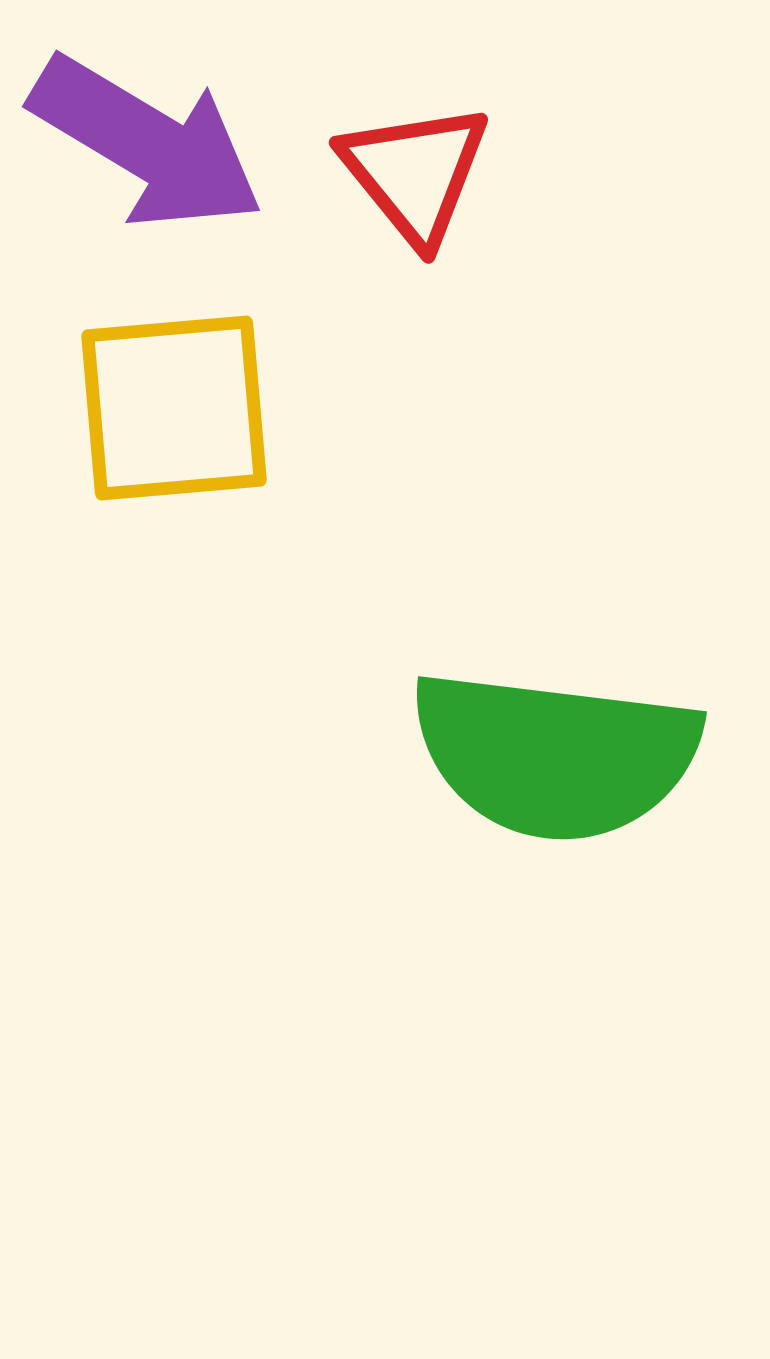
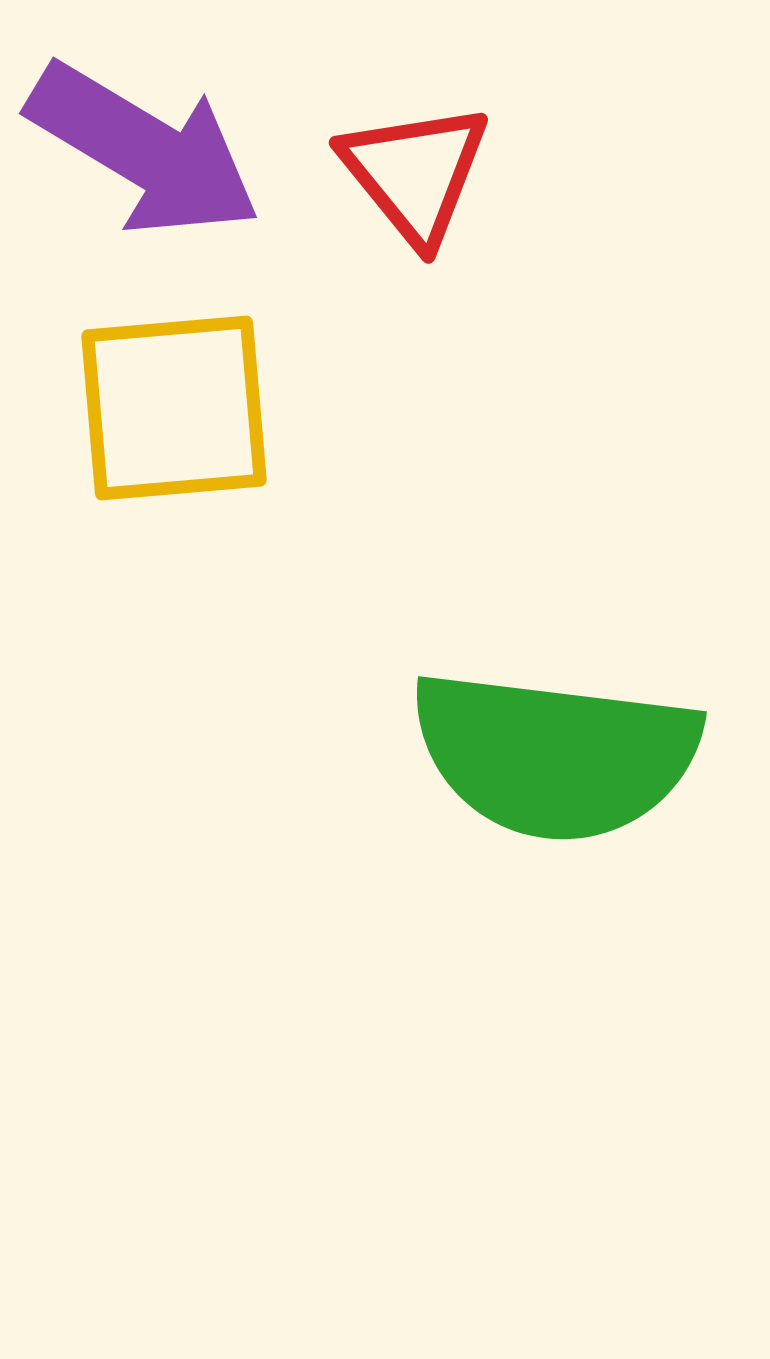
purple arrow: moved 3 px left, 7 px down
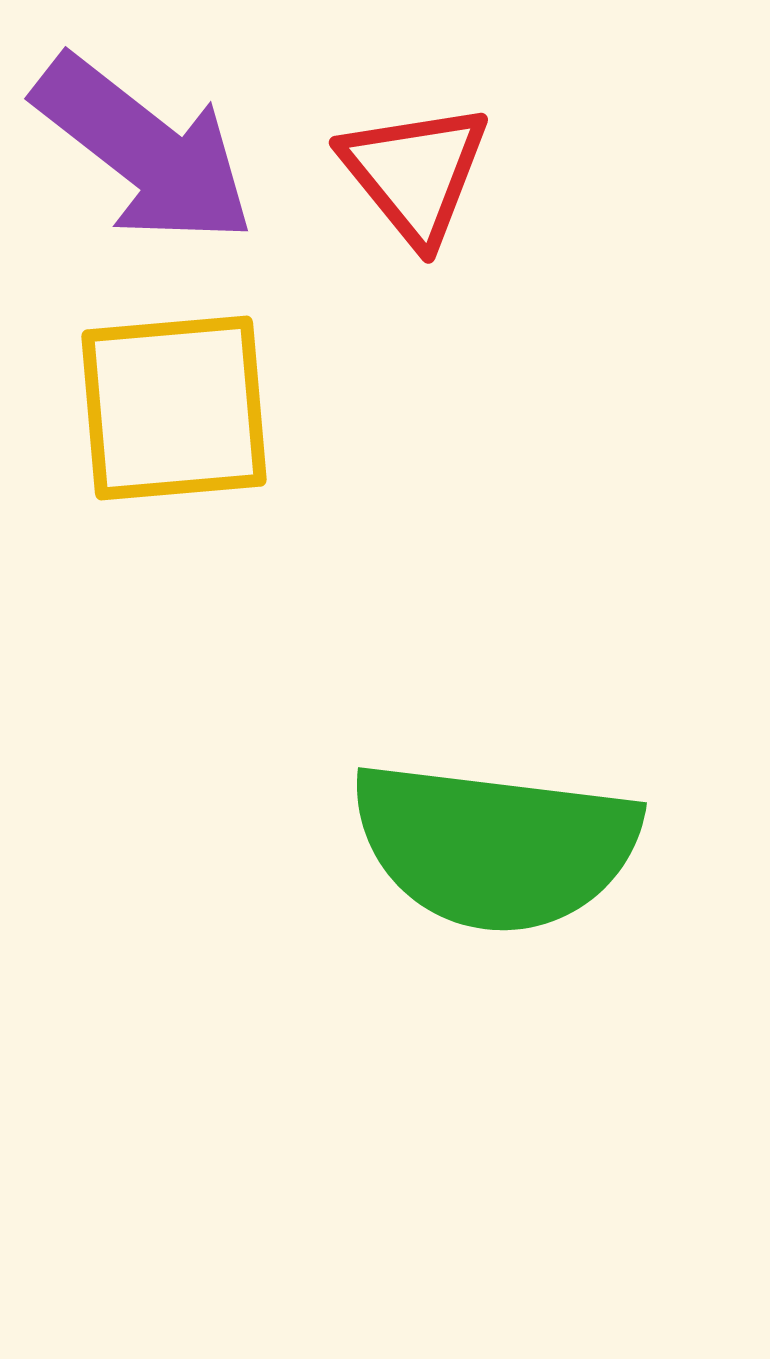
purple arrow: rotated 7 degrees clockwise
green semicircle: moved 60 px left, 91 px down
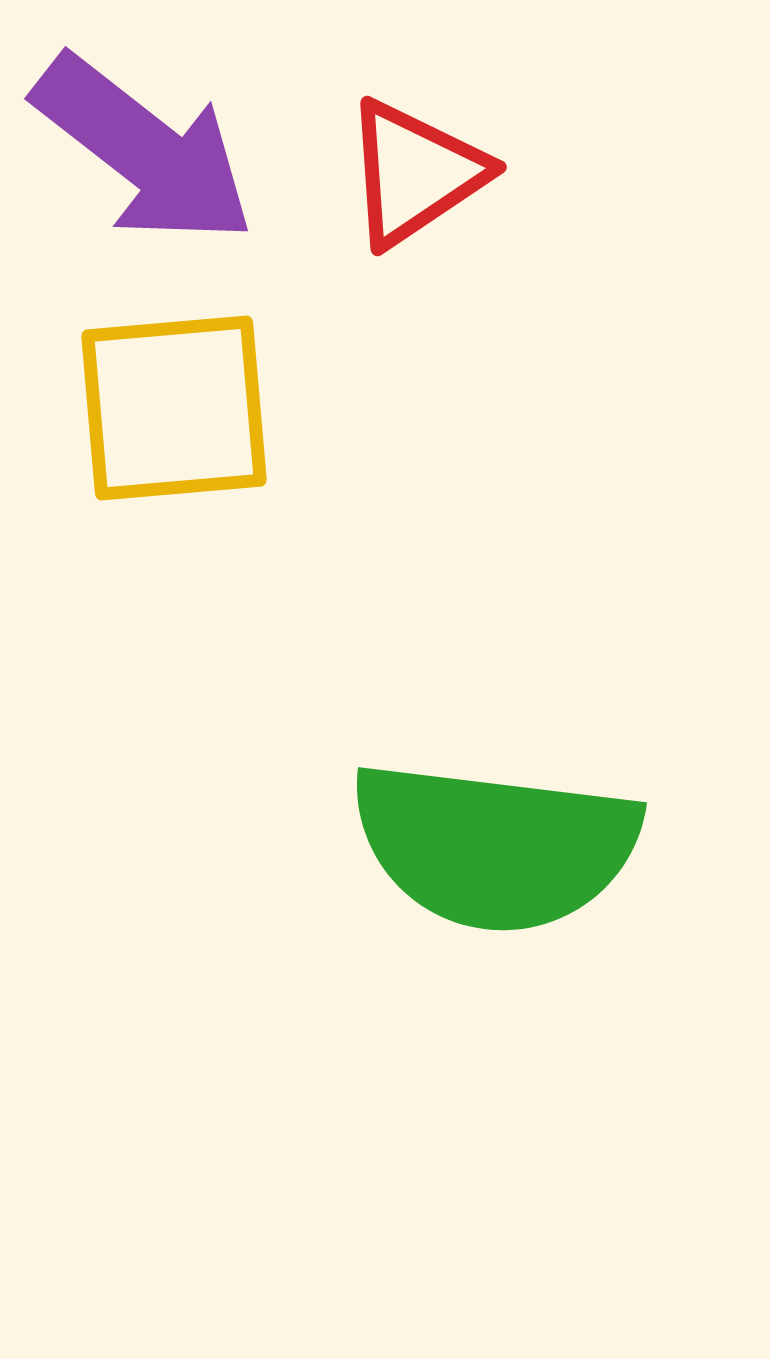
red triangle: rotated 35 degrees clockwise
